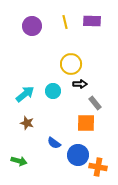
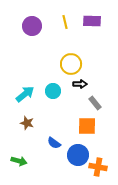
orange square: moved 1 px right, 3 px down
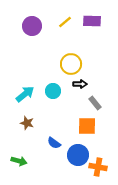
yellow line: rotated 64 degrees clockwise
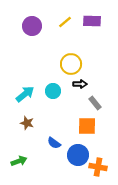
green arrow: rotated 35 degrees counterclockwise
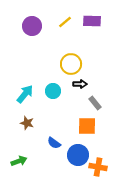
cyan arrow: rotated 12 degrees counterclockwise
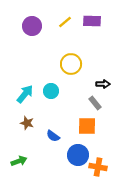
black arrow: moved 23 px right
cyan circle: moved 2 px left
blue semicircle: moved 1 px left, 7 px up
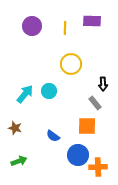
yellow line: moved 6 px down; rotated 48 degrees counterclockwise
black arrow: rotated 88 degrees clockwise
cyan circle: moved 2 px left
brown star: moved 12 px left, 5 px down
orange cross: rotated 12 degrees counterclockwise
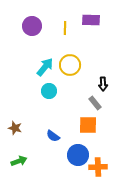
purple rectangle: moved 1 px left, 1 px up
yellow circle: moved 1 px left, 1 px down
cyan arrow: moved 20 px right, 27 px up
orange square: moved 1 px right, 1 px up
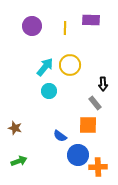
blue semicircle: moved 7 px right
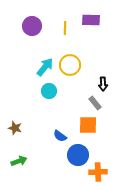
orange cross: moved 5 px down
